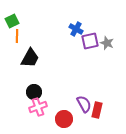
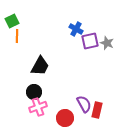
black trapezoid: moved 10 px right, 8 px down
red circle: moved 1 px right, 1 px up
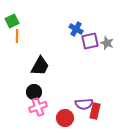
purple semicircle: rotated 114 degrees clockwise
red rectangle: moved 2 px left, 1 px down
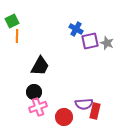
red circle: moved 1 px left, 1 px up
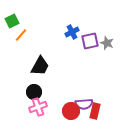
blue cross: moved 4 px left, 3 px down; rotated 32 degrees clockwise
orange line: moved 4 px right, 1 px up; rotated 40 degrees clockwise
red circle: moved 7 px right, 6 px up
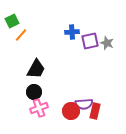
blue cross: rotated 24 degrees clockwise
black trapezoid: moved 4 px left, 3 px down
pink cross: moved 1 px right, 1 px down
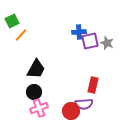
blue cross: moved 7 px right
red rectangle: moved 2 px left, 26 px up
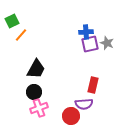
blue cross: moved 7 px right
purple square: moved 3 px down
red circle: moved 5 px down
